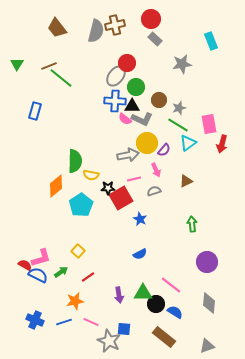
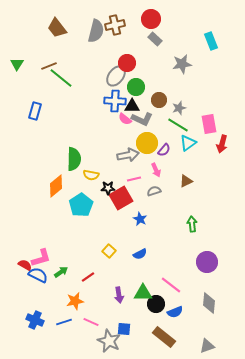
green semicircle at (75, 161): moved 1 px left, 2 px up
yellow square at (78, 251): moved 31 px right
blue semicircle at (175, 312): rotated 126 degrees clockwise
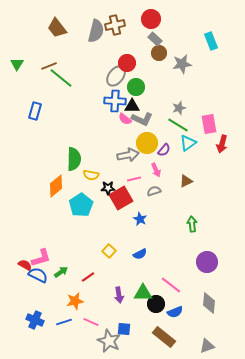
brown circle at (159, 100): moved 47 px up
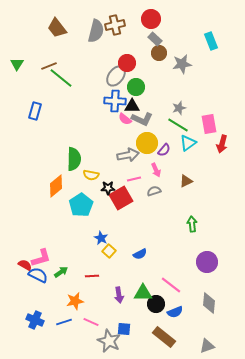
blue star at (140, 219): moved 39 px left, 19 px down
red line at (88, 277): moved 4 px right, 1 px up; rotated 32 degrees clockwise
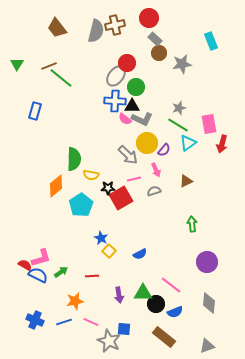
red circle at (151, 19): moved 2 px left, 1 px up
gray arrow at (128, 155): rotated 55 degrees clockwise
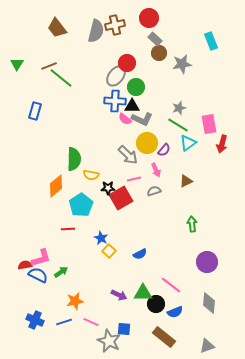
red semicircle at (25, 265): rotated 40 degrees counterclockwise
red line at (92, 276): moved 24 px left, 47 px up
purple arrow at (119, 295): rotated 56 degrees counterclockwise
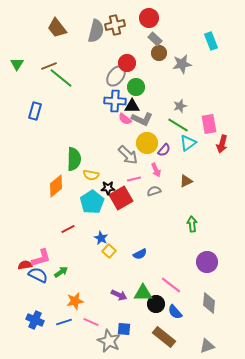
gray star at (179, 108): moved 1 px right, 2 px up
cyan pentagon at (81, 205): moved 11 px right, 3 px up
red line at (68, 229): rotated 24 degrees counterclockwise
blue semicircle at (175, 312): rotated 70 degrees clockwise
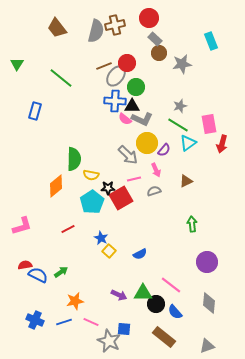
brown line at (49, 66): moved 55 px right
pink L-shape at (41, 258): moved 19 px left, 32 px up
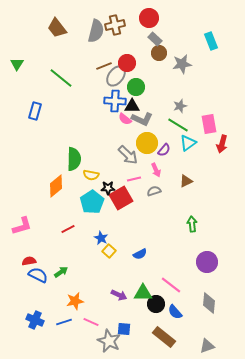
red semicircle at (25, 265): moved 4 px right, 4 px up
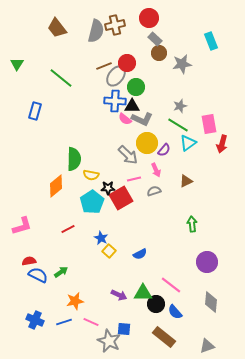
gray diamond at (209, 303): moved 2 px right, 1 px up
